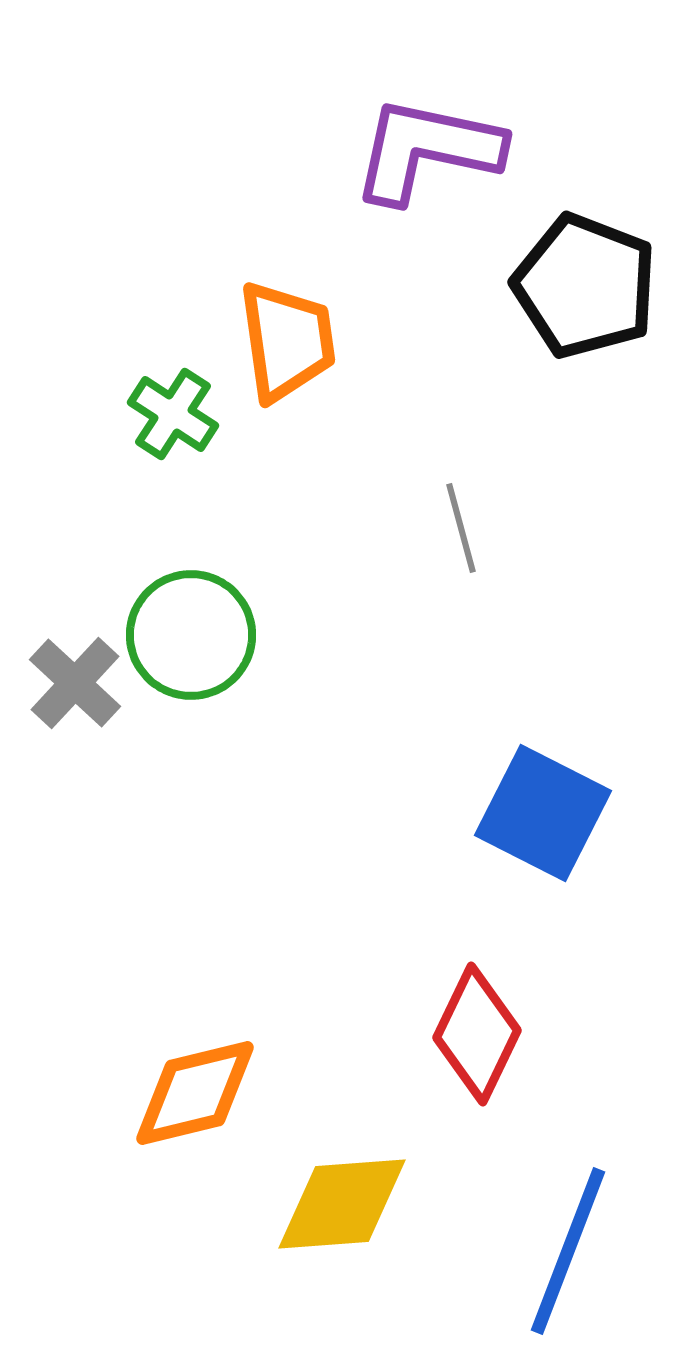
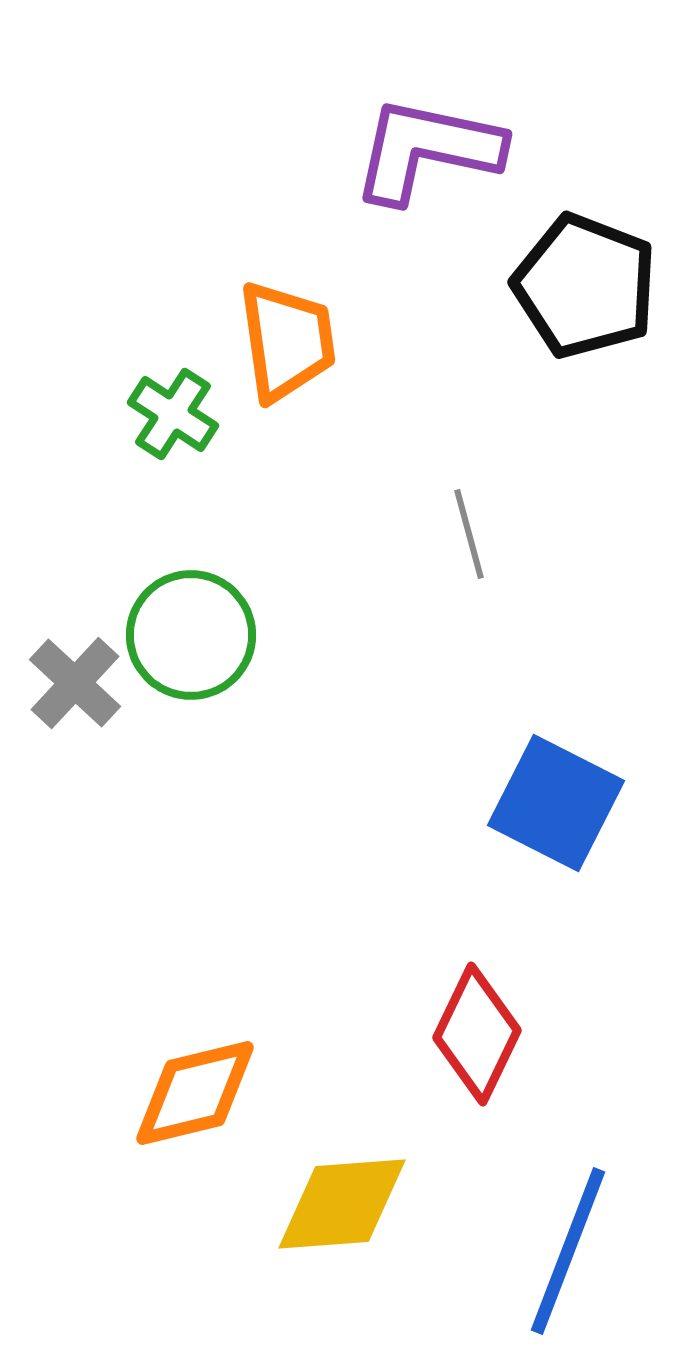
gray line: moved 8 px right, 6 px down
blue square: moved 13 px right, 10 px up
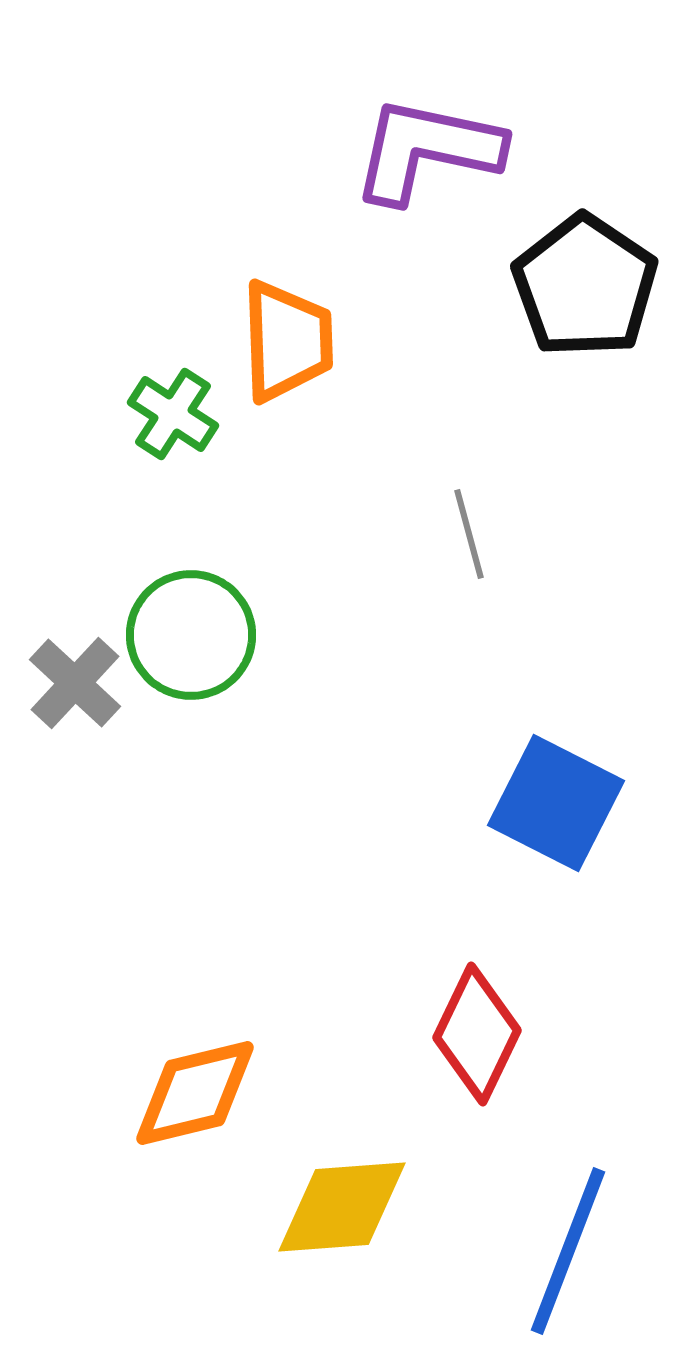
black pentagon: rotated 13 degrees clockwise
orange trapezoid: rotated 6 degrees clockwise
yellow diamond: moved 3 px down
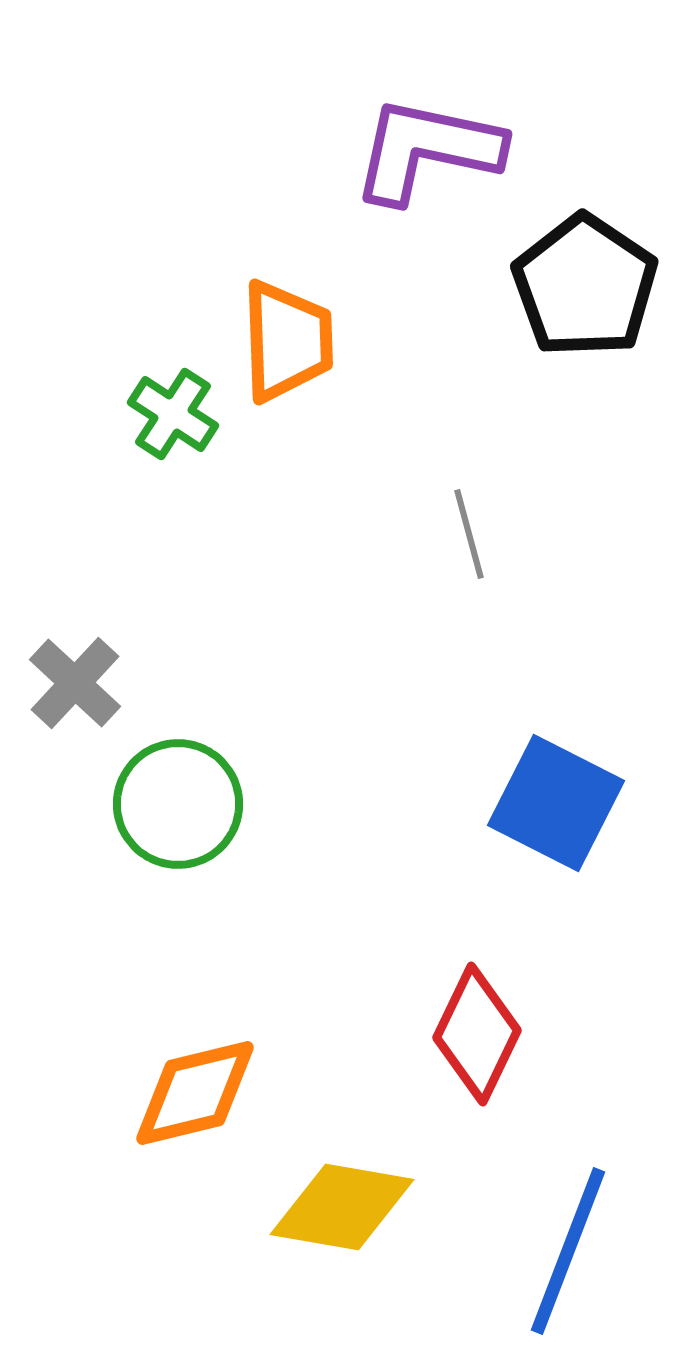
green circle: moved 13 px left, 169 px down
yellow diamond: rotated 14 degrees clockwise
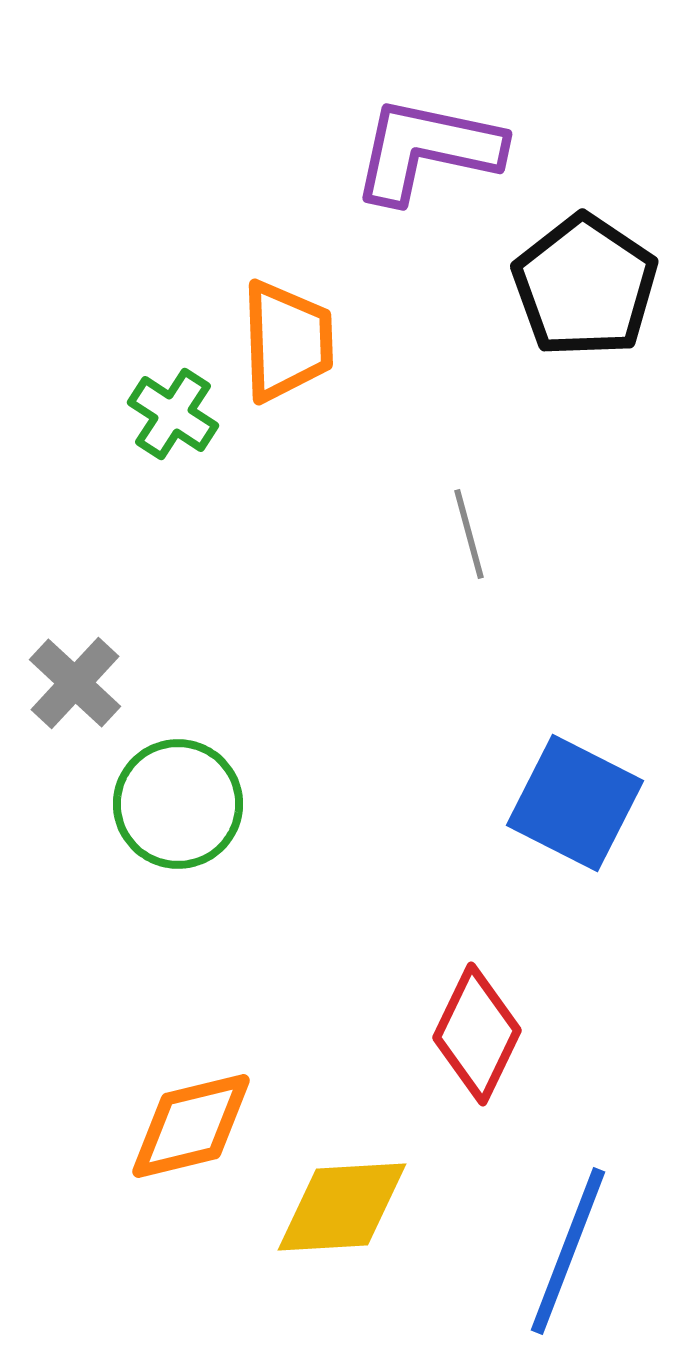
blue square: moved 19 px right
orange diamond: moved 4 px left, 33 px down
yellow diamond: rotated 13 degrees counterclockwise
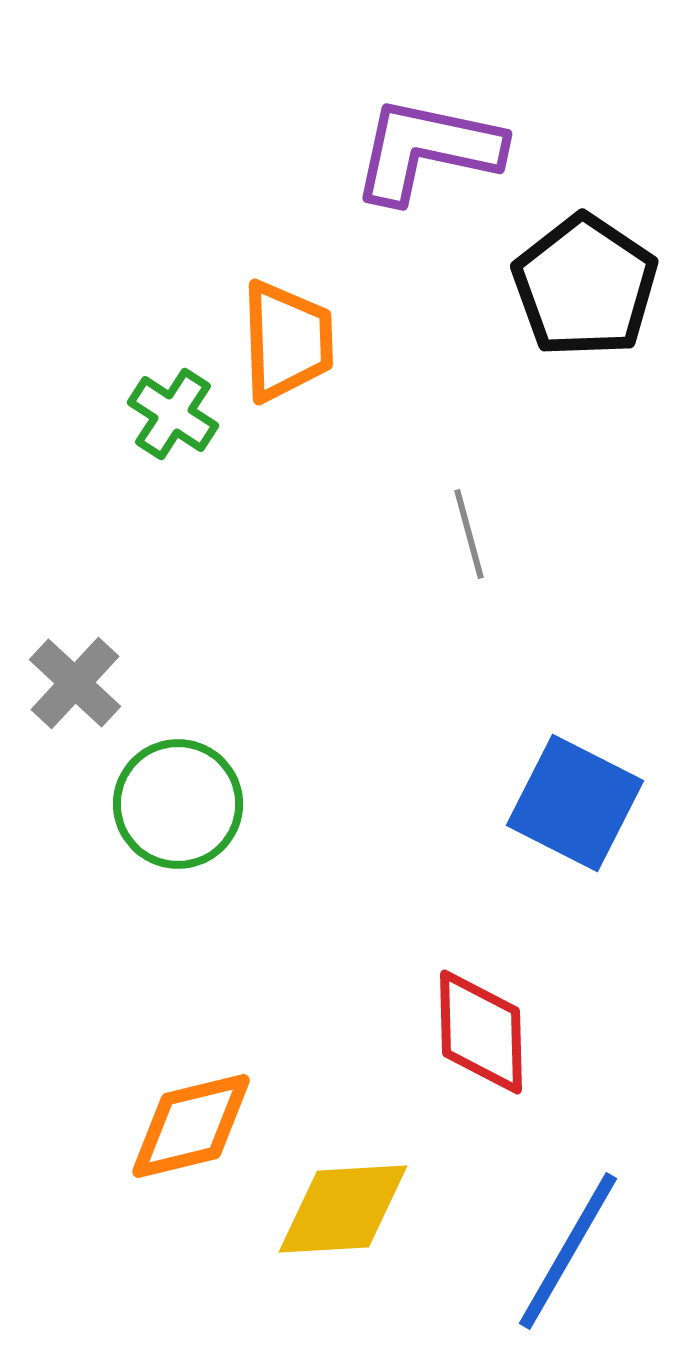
red diamond: moved 4 px right, 2 px up; rotated 27 degrees counterclockwise
yellow diamond: moved 1 px right, 2 px down
blue line: rotated 9 degrees clockwise
